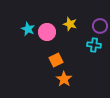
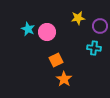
yellow star: moved 8 px right, 6 px up; rotated 24 degrees counterclockwise
cyan cross: moved 3 px down
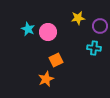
pink circle: moved 1 px right
orange star: moved 18 px left; rotated 14 degrees clockwise
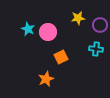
purple circle: moved 1 px up
cyan cross: moved 2 px right, 1 px down
orange square: moved 5 px right, 3 px up
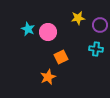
orange star: moved 2 px right, 2 px up
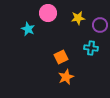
pink circle: moved 19 px up
cyan cross: moved 5 px left, 1 px up
orange star: moved 18 px right
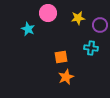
orange square: rotated 16 degrees clockwise
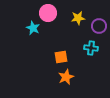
purple circle: moved 1 px left, 1 px down
cyan star: moved 5 px right, 1 px up
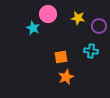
pink circle: moved 1 px down
yellow star: rotated 16 degrees clockwise
cyan cross: moved 3 px down
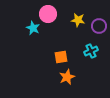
yellow star: moved 2 px down
cyan cross: rotated 32 degrees counterclockwise
orange star: moved 1 px right
